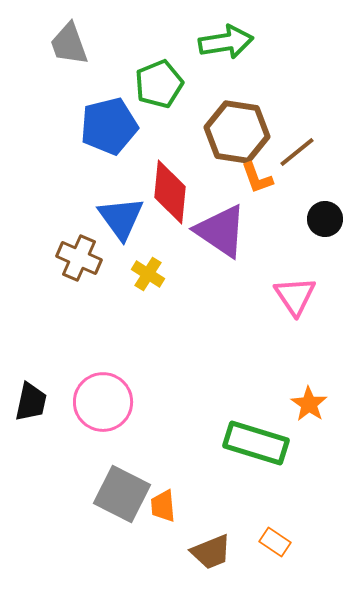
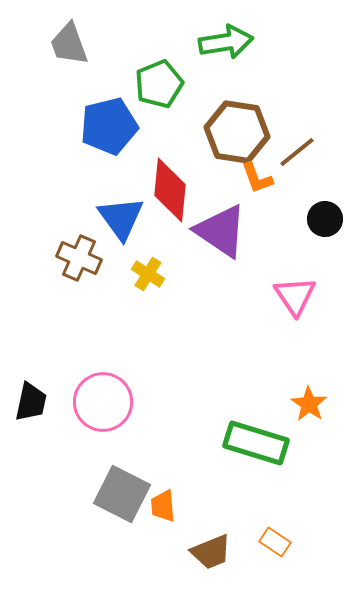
red diamond: moved 2 px up
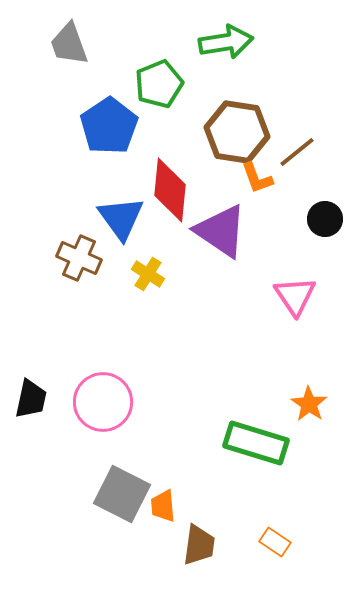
blue pentagon: rotated 20 degrees counterclockwise
black trapezoid: moved 3 px up
brown trapezoid: moved 12 px left, 7 px up; rotated 60 degrees counterclockwise
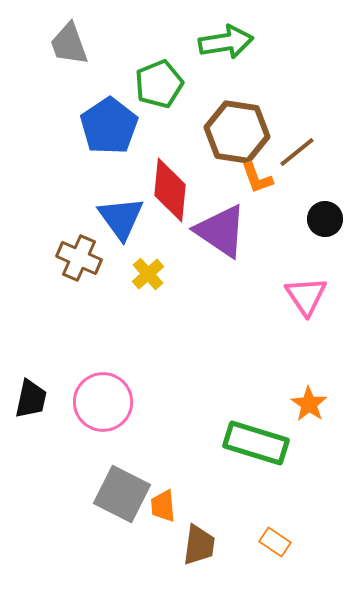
yellow cross: rotated 16 degrees clockwise
pink triangle: moved 11 px right
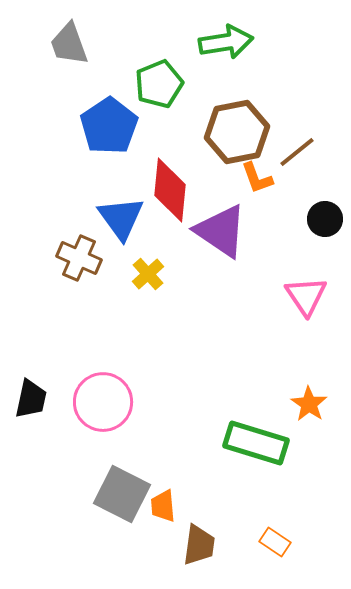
brown hexagon: rotated 20 degrees counterclockwise
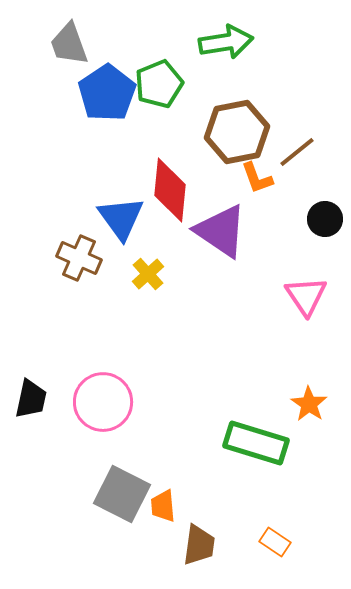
blue pentagon: moved 2 px left, 33 px up
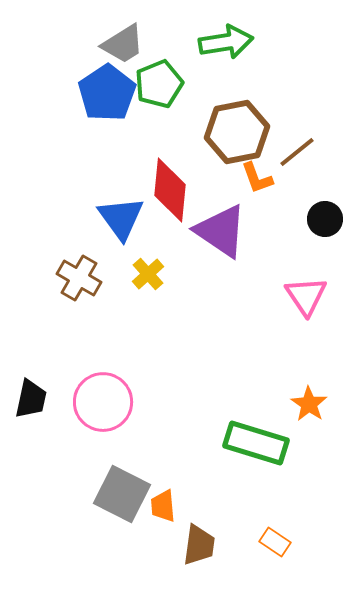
gray trapezoid: moved 54 px right; rotated 102 degrees counterclockwise
brown cross: moved 20 px down; rotated 6 degrees clockwise
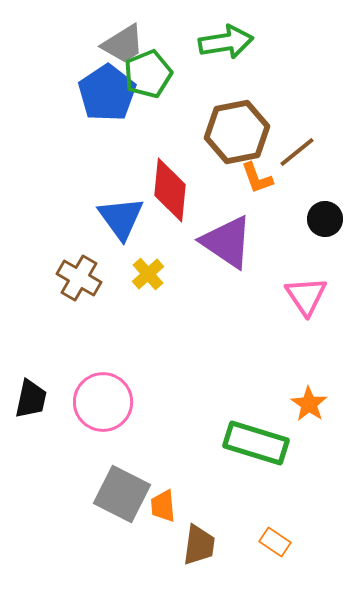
green pentagon: moved 11 px left, 10 px up
purple triangle: moved 6 px right, 11 px down
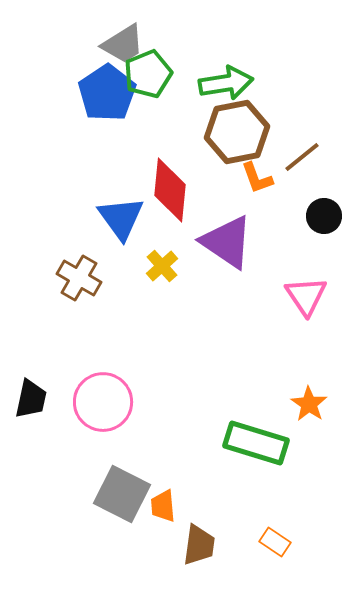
green arrow: moved 41 px down
brown line: moved 5 px right, 5 px down
black circle: moved 1 px left, 3 px up
yellow cross: moved 14 px right, 8 px up
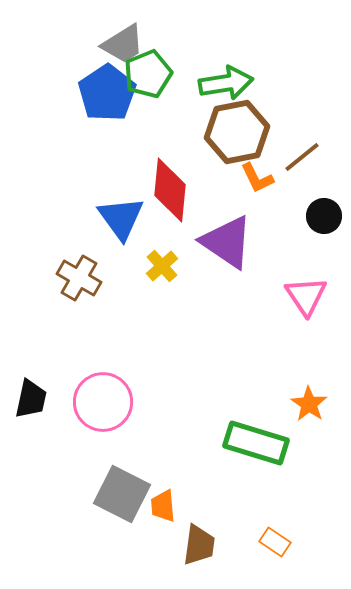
orange L-shape: rotated 6 degrees counterclockwise
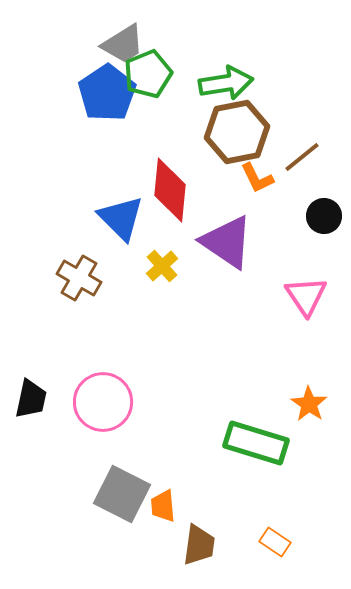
blue triangle: rotated 9 degrees counterclockwise
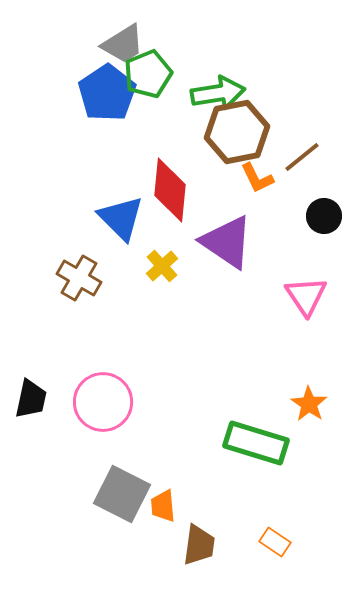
green arrow: moved 8 px left, 10 px down
